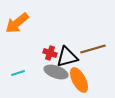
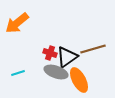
black triangle: rotated 20 degrees counterclockwise
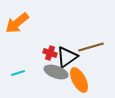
brown line: moved 2 px left, 2 px up
